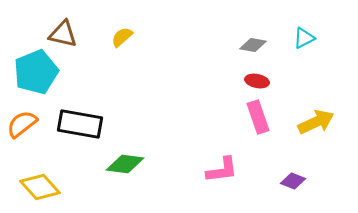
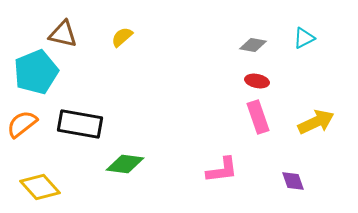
purple diamond: rotated 50 degrees clockwise
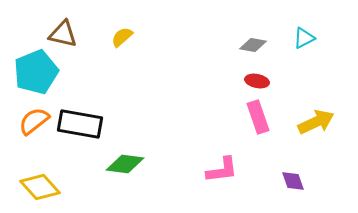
orange semicircle: moved 12 px right, 3 px up
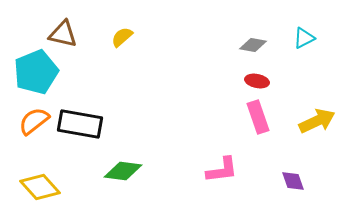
yellow arrow: moved 1 px right, 1 px up
green diamond: moved 2 px left, 7 px down
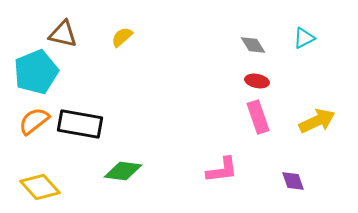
gray diamond: rotated 48 degrees clockwise
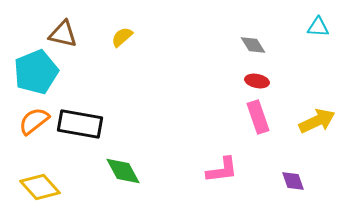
cyan triangle: moved 14 px right, 11 px up; rotated 30 degrees clockwise
green diamond: rotated 54 degrees clockwise
